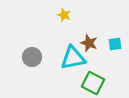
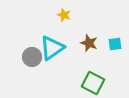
cyan triangle: moved 21 px left, 10 px up; rotated 24 degrees counterclockwise
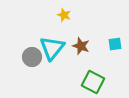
brown star: moved 8 px left, 3 px down
cyan triangle: rotated 16 degrees counterclockwise
green square: moved 1 px up
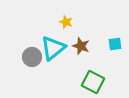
yellow star: moved 2 px right, 7 px down
cyan triangle: moved 1 px right; rotated 12 degrees clockwise
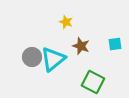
cyan triangle: moved 11 px down
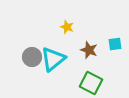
yellow star: moved 1 px right, 5 px down
brown star: moved 8 px right, 4 px down
green square: moved 2 px left, 1 px down
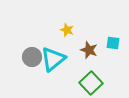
yellow star: moved 3 px down
cyan square: moved 2 px left, 1 px up; rotated 16 degrees clockwise
green square: rotated 20 degrees clockwise
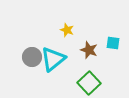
green square: moved 2 px left
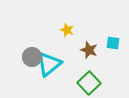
cyan triangle: moved 4 px left, 5 px down
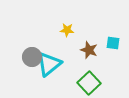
yellow star: rotated 16 degrees counterclockwise
